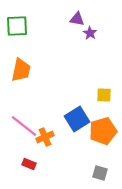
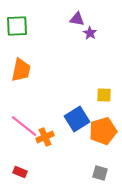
red rectangle: moved 9 px left, 8 px down
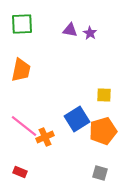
purple triangle: moved 7 px left, 11 px down
green square: moved 5 px right, 2 px up
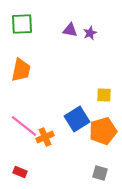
purple star: rotated 16 degrees clockwise
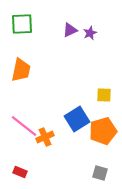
purple triangle: rotated 35 degrees counterclockwise
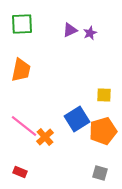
orange cross: rotated 18 degrees counterclockwise
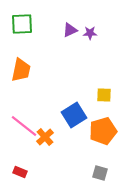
purple star: rotated 24 degrees clockwise
blue square: moved 3 px left, 4 px up
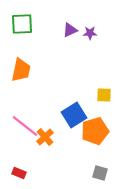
pink line: moved 1 px right
orange pentagon: moved 8 px left
red rectangle: moved 1 px left, 1 px down
